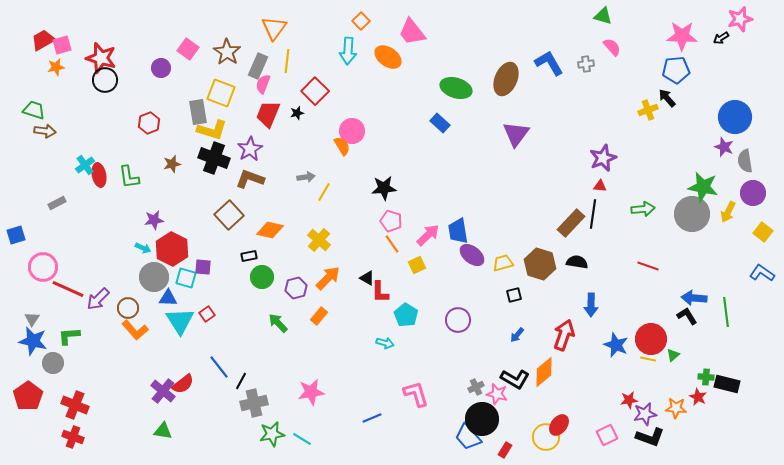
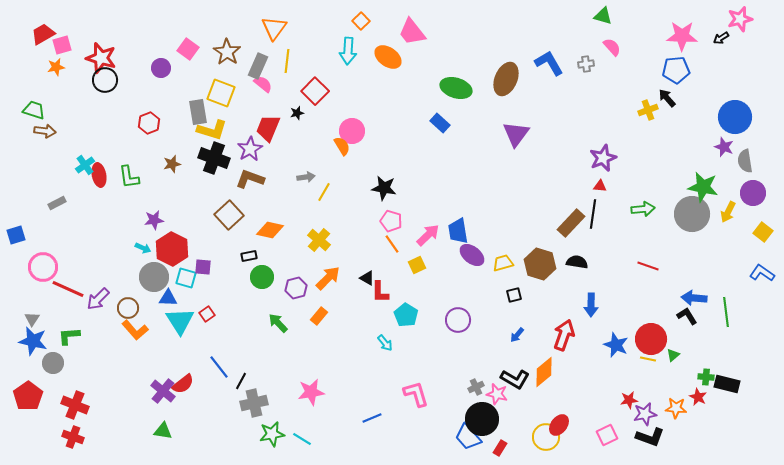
red trapezoid at (43, 40): moved 6 px up
pink semicircle at (263, 84): rotated 108 degrees clockwise
red trapezoid at (268, 114): moved 14 px down
black star at (384, 188): rotated 15 degrees clockwise
cyan arrow at (385, 343): rotated 36 degrees clockwise
red rectangle at (505, 450): moved 5 px left, 2 px up
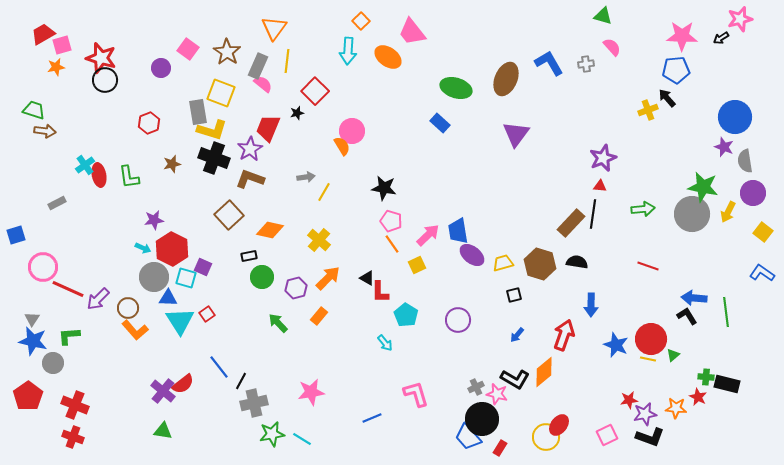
purple square at (203, 267): rotated 18 degrees clockwise
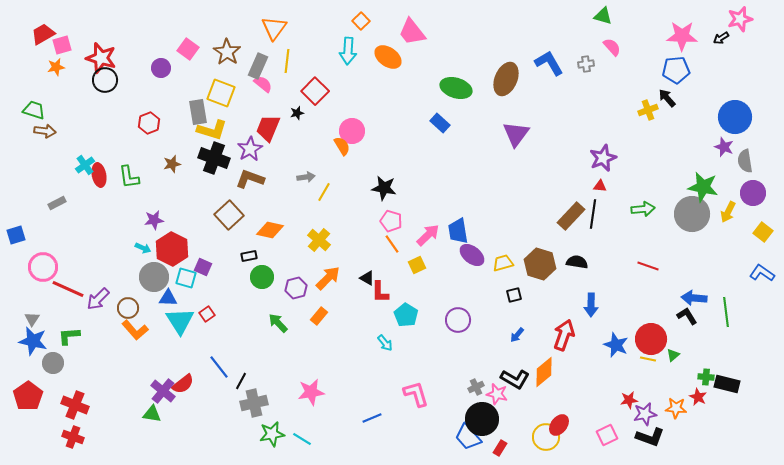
brown rectangle at (571, 223): moved 7 px up
green triangle at (163, 431): moved 11 px left, 17 px up
